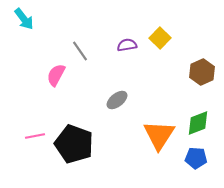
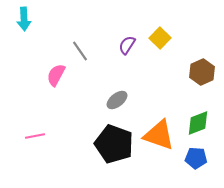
cyan arrow: rotated 35 degrees clockwise
purple semicircle: rotated 48 degrees counterclockwise
orange triangle: rotated 44 degrees counterclockwise
black pentagon: moved 40 px right
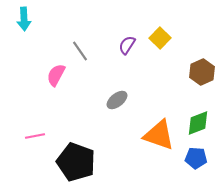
black pentagon: moved 38 px left, 18 px down
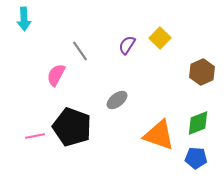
black pentagon: moved 4 px left, 35 px up
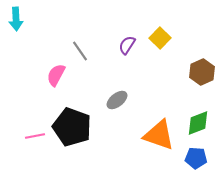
cyan arrow: moved 8 px left
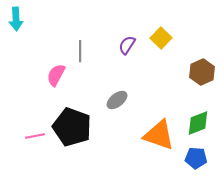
yellow square: moved 1 px right
gray line: rotated 35 degrees clockwise
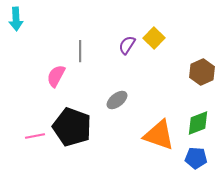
yellow square: moved 7 px left
pink semicircle: moved 1 px down
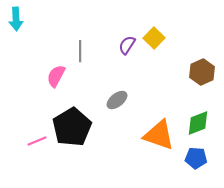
black pentagon: rotated 21 degrees clockwise
pink line: moved 2 px right, 5 px down; rotated 12 degrees counterclockwise
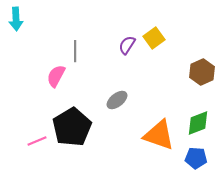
yellow square: rotated 10 degrees clockwise
gray line: moved 5 px left
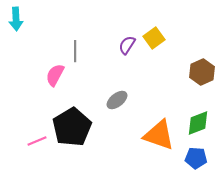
pink semicircle: moved 1 px left, 1 px up
